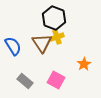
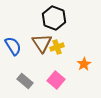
yellow cross: moved 10 px down
pink square: rotated 12 degrees clockwise
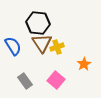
black hexagon: moved 16 px left, 5 px down; rotated 15 degrees counterclockwise
gray rectangle: rotated 14 degrees clockwise
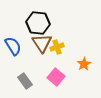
pink square: moved 3 px up
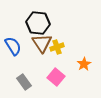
gray rectangle: moved 1 px left, 1 px down
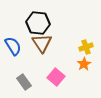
yellow cross: moved 29 px right
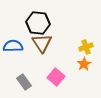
blue semicircle: rotated 60 degrees counterclockwise
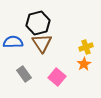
black hexagon: rotated 20 degrees counterclockwise
blue semicircle: moved 4 px up
pink square: moved 1 px right
gray rectangle: moved 8 px up
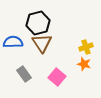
orange star: rotated 24 degrees counterclockwise
